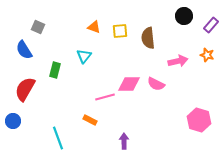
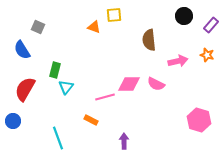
yellow square: moved 6 px left, 16 px up
brown semicircle: moved 1 px right, 2 px down
blue semicircle: moved 2 px left
cyan triangle: moved 18 px left, 31 px down
orange rectangle: moved 1 px right
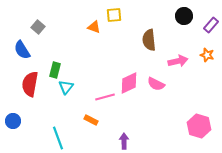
gray square: rotated 16 degrees clockwise
pink diamond: moved 1 px up; rotated 25 degrees counterclockwise
red semicircle: moved 5 px right, 5 px up; rotated 20 degrees counterclockwise
pink hexagon: moved 6 px down
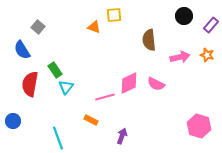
pink arrow: moved 2 px right, 4 px up
green rectangle: rotated 49 degrees counterclockwise
purple arrow: moved 2 px left, 5 px up; rotated 21 degrees clockwise
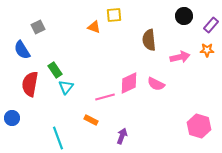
gray square: rotated 24 degrees clockwise
orange star: moved 5 px up; rotated 16 degrees counterclockwise
blue circle: moved 1 px left, 3 px up
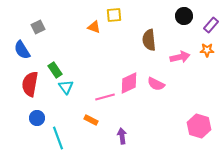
cyan triangle: rotated 14 degrees counterclockwise
blue circle: moved 25 px right
purple arrow: rotated 28 degrees counterclockwise
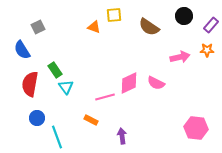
brown semicircle: moved 13 px up; rotated 50 degrees counterclockwise
pink semicircle: moved 1 px up
pink hexagon: moved 3 px left, 2 px down; rotated 10 degrees counterclockwise
cyan line: moved 1 px left, 1 px up
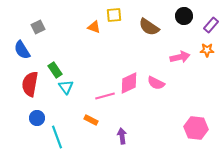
pink line: moved 1 px up
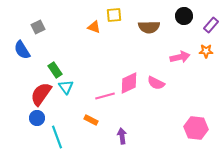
brown semicircle: rotated 35 degrees counterclockwise
orange star: moved 1 px left, 1 px down
red semicircle: moved 11 px right, 10 px down; rotated 25 degrees clockwise
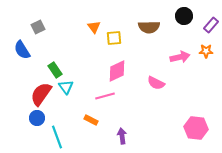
yellow square: moved 23 px down
orange triangle: rotated 32 degrees clockwise
pink diamond: moved 12 px left, 12 px up
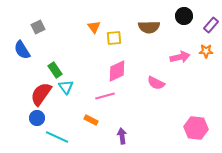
cyan line: rotated 45 degrees counterclockwise
